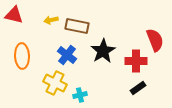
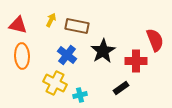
red triangle: moved 4 px right, 10 px down
yellow arrow: rotated 128 degrees clockwise
black rectangle: moved 17 px left
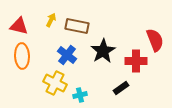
red triangle: moved 1 px right, 1 px down
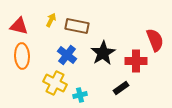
black star: moved 2 px down
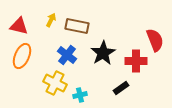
orange ellipse: rotated 25 degrees clockwise
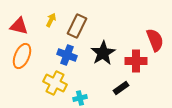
brown rectangle: rotated 75 degrees counterclockwise
blue cross: rotated 18 degrees counterclockwise
cyan cross: moved 3 px down
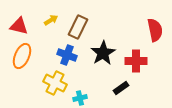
yellow arrow: rotated 32 degrees clockwise
brown rectangle: moved 1 px right, 1 px down
red semicircle: moved 10 px up; rotated 10 degrees clockwise
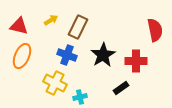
black star: moved 2 px down
cyan cross: moved 1 px up
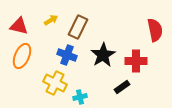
black rectangle: moved 1 px right, 1 px up
